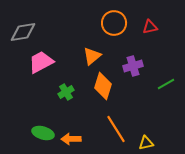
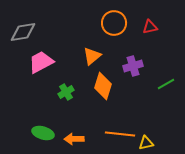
orange line: moved 4 px right, 5 px down; rotated 52 degrees counterclockwise
orange arrow: moved 3 px right
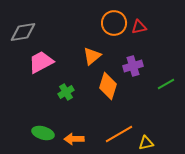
red triangle: moved 11 px left
orange diamond: moved 5 px right
orange line: moved 1 px left; rotated 36 degrees counterclockwise
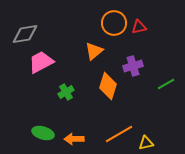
gray diamond: moved 2 px right, 2 px down
orange triangle: moved 2 px right, 5 px up
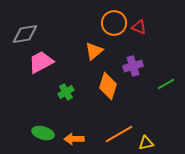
red triangle: rotated 35 degrees clockwise
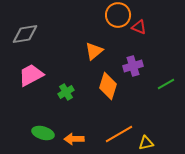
orange circle: moved 4 px right, 8 px up
pink trapezoid: moved 10 px left, 13 px down
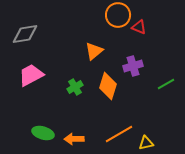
green cross: moved 9 px right, 5 px up
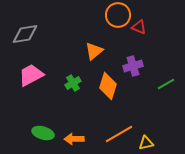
green cross: moved 2 px left, 4 px up
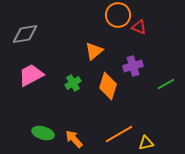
orange arrow: rotated 48 degrees clockwise
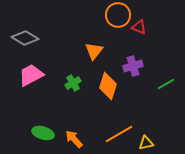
gray diamond: moved 4 px down; rotated 40 degrees clockwise
orange triangle: rotated 12 degrees counterclockwise
